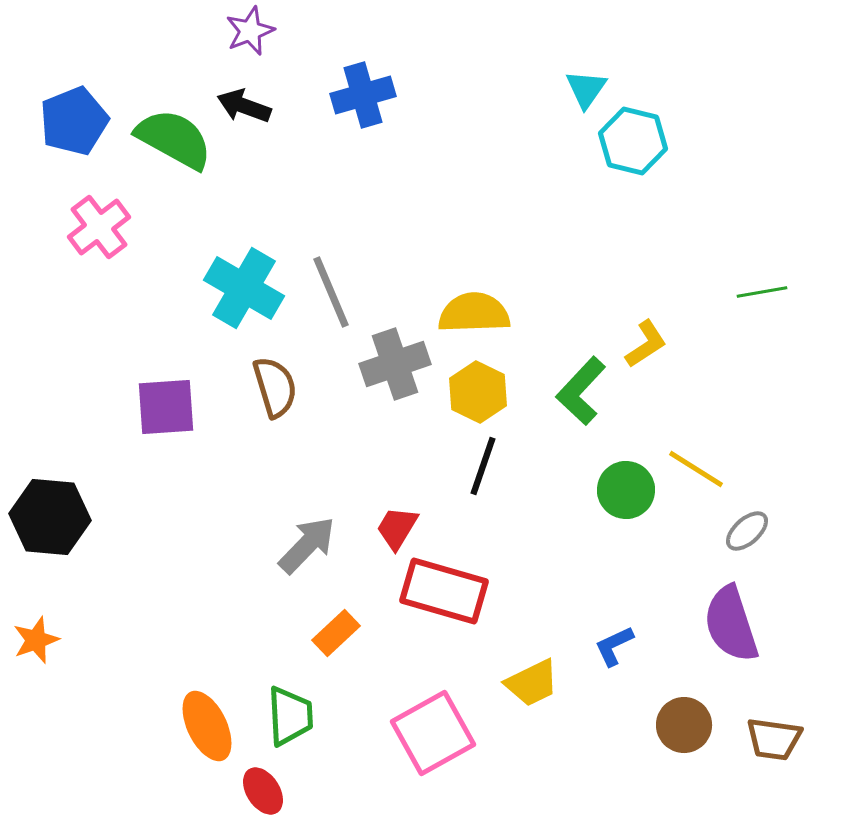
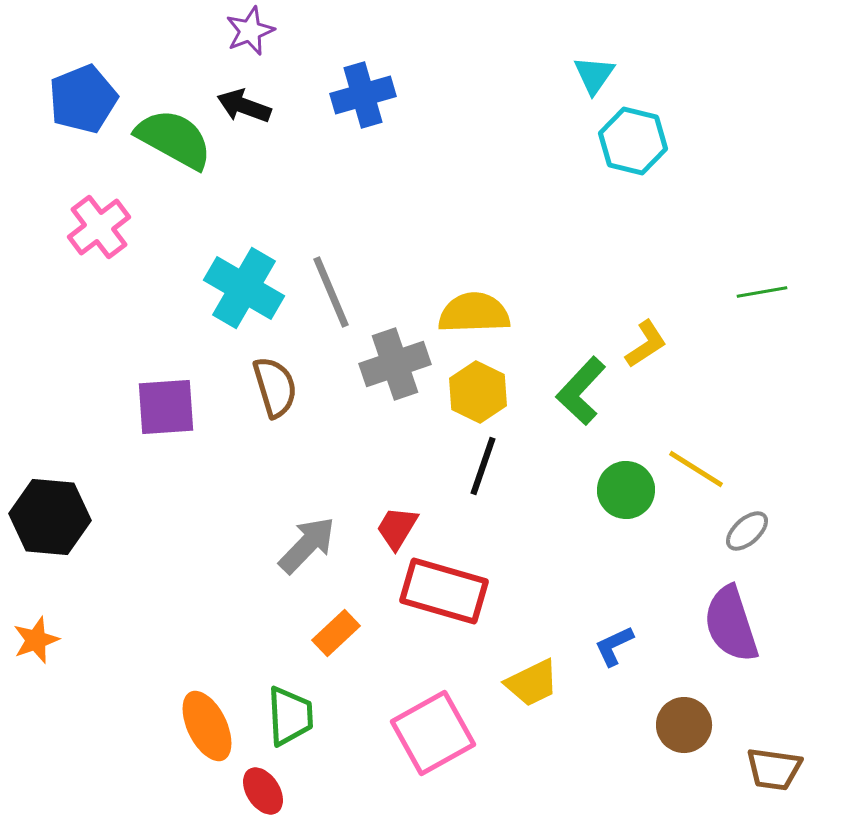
cyan triangle: moved 8 px right, 14 px up
blue pentagon: moved 9 px right, 22 px up
brown trapezoid: moved 30 px down
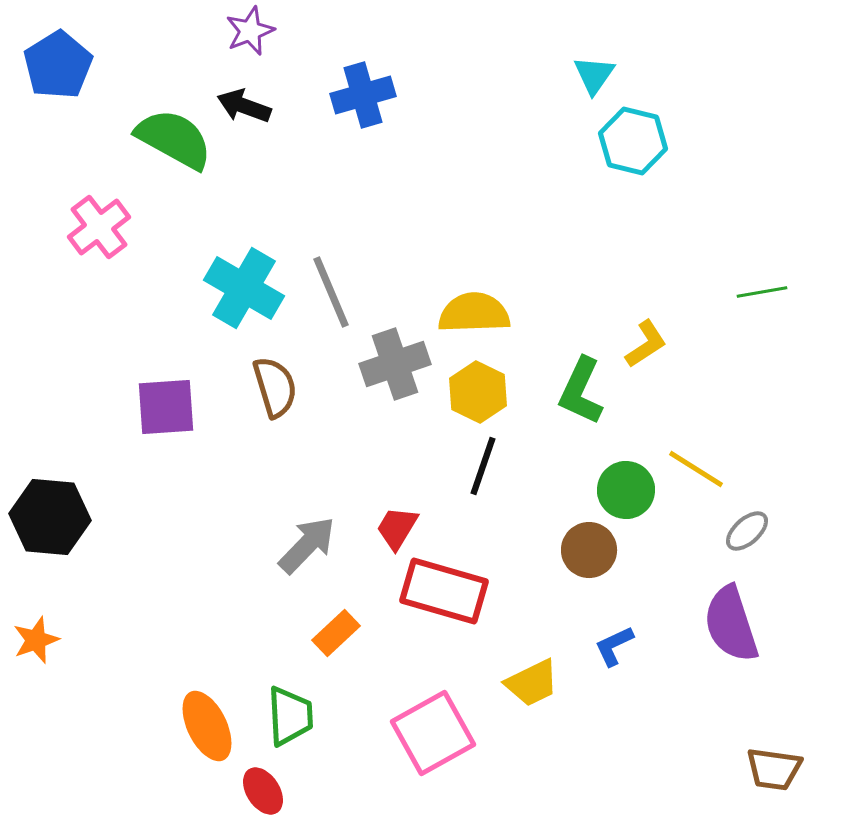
blue pentagon: moved 25 px left, 34 px up; rotated 10 degrees counterclockwise
green L-shape: rotated 18 degrees counterclockwise
brown circle: moved 95 px left, 175 px up
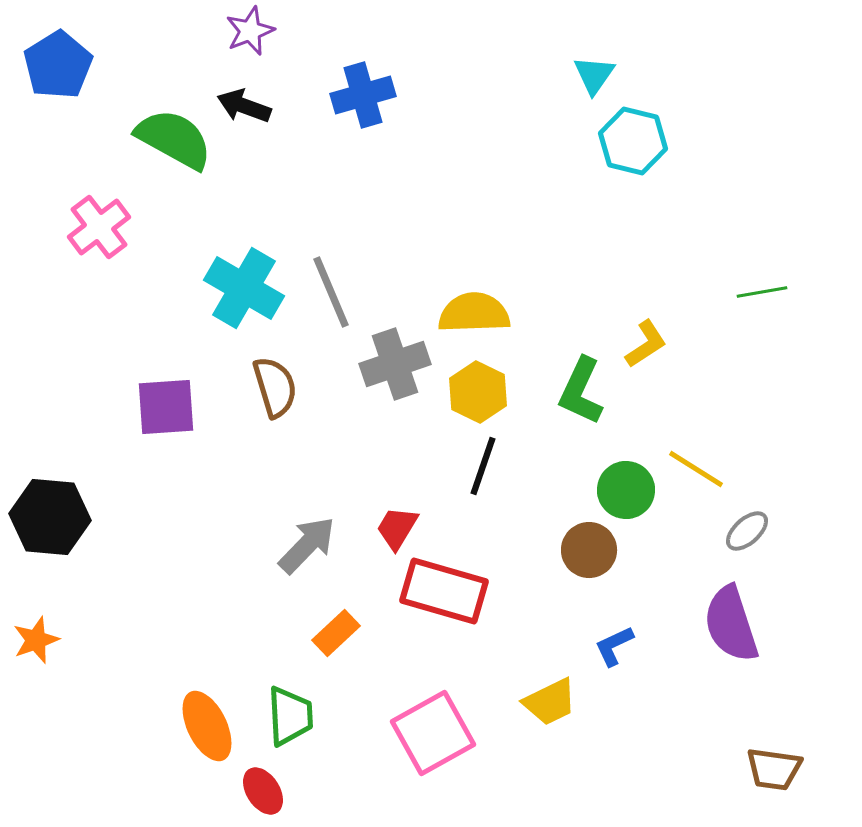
yellow trapezoid: moved 18 px right, 19 px down
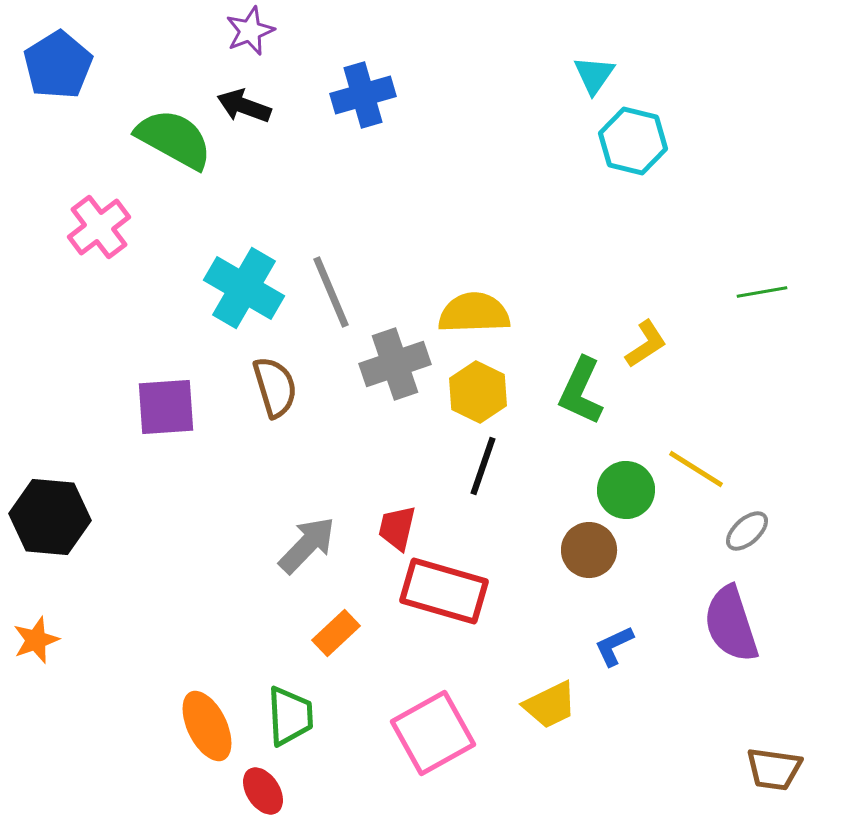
red trapezoid: rotated 18 degrees counterclockwise
yellow trapezoid: moved 3 px down
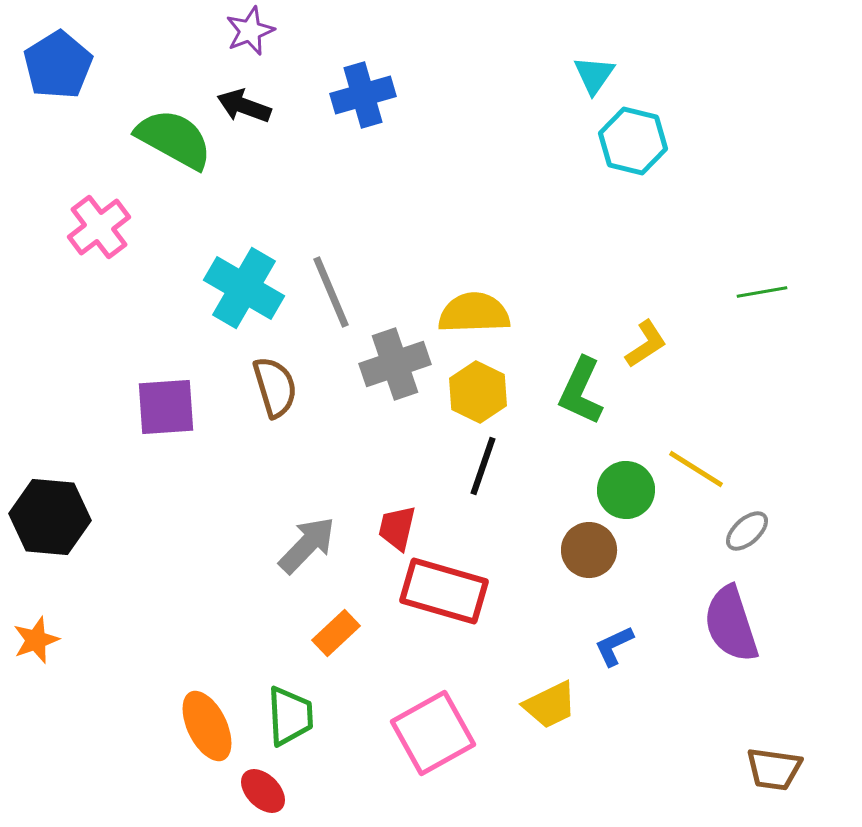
red ellipse: rotated 12 degrees counterclockwise
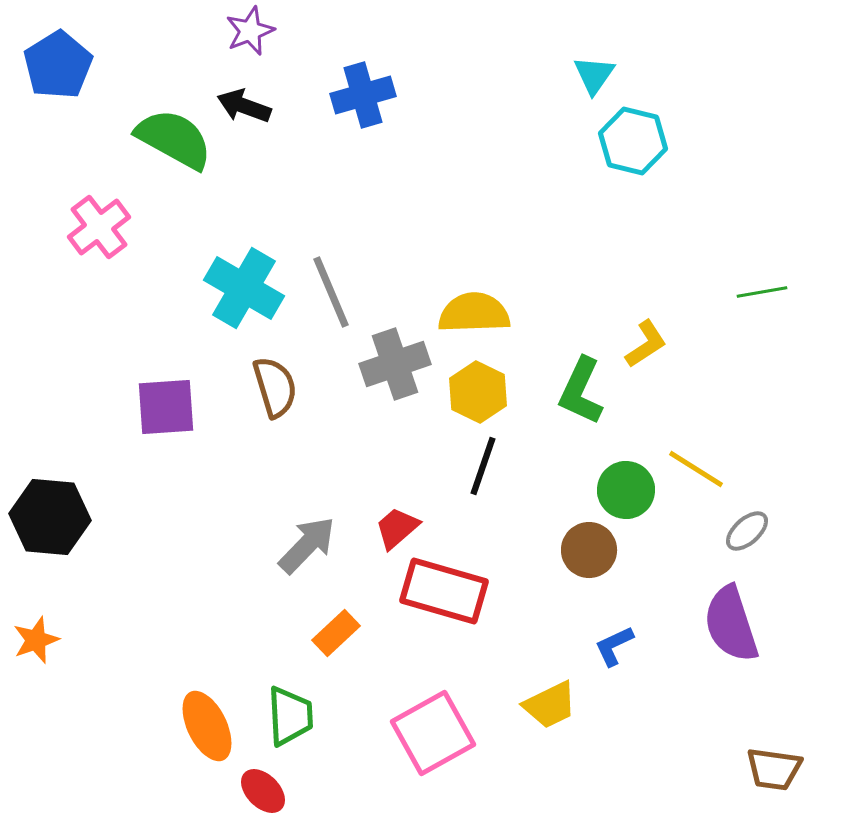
red trapezoid: rotated 36 degrees clockwise
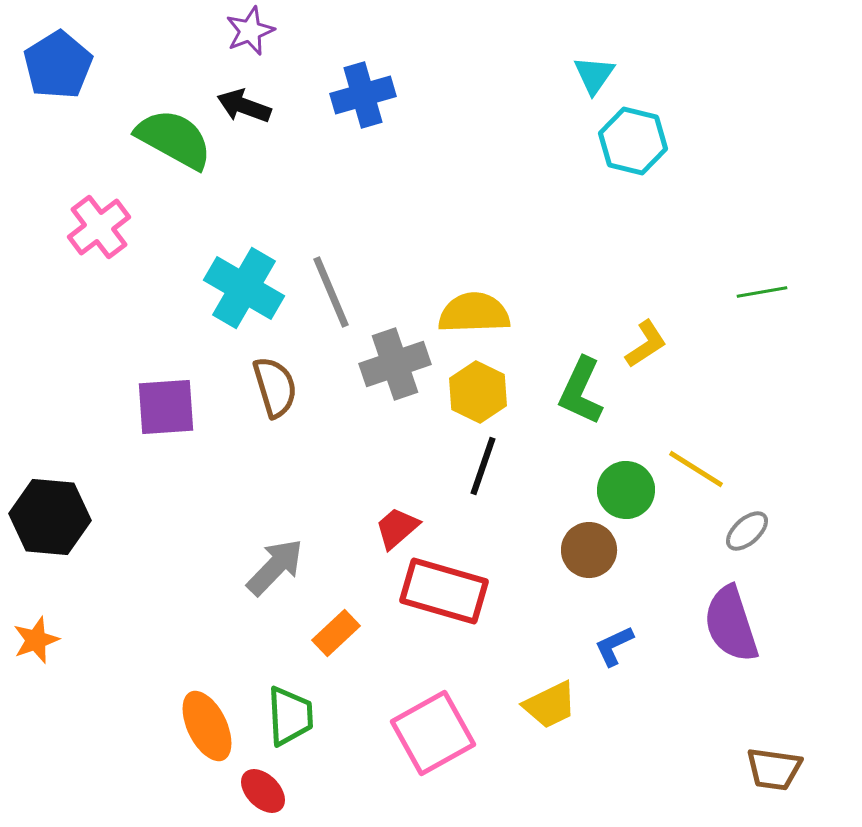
gray arrow: moved 32 px left, 22 px down
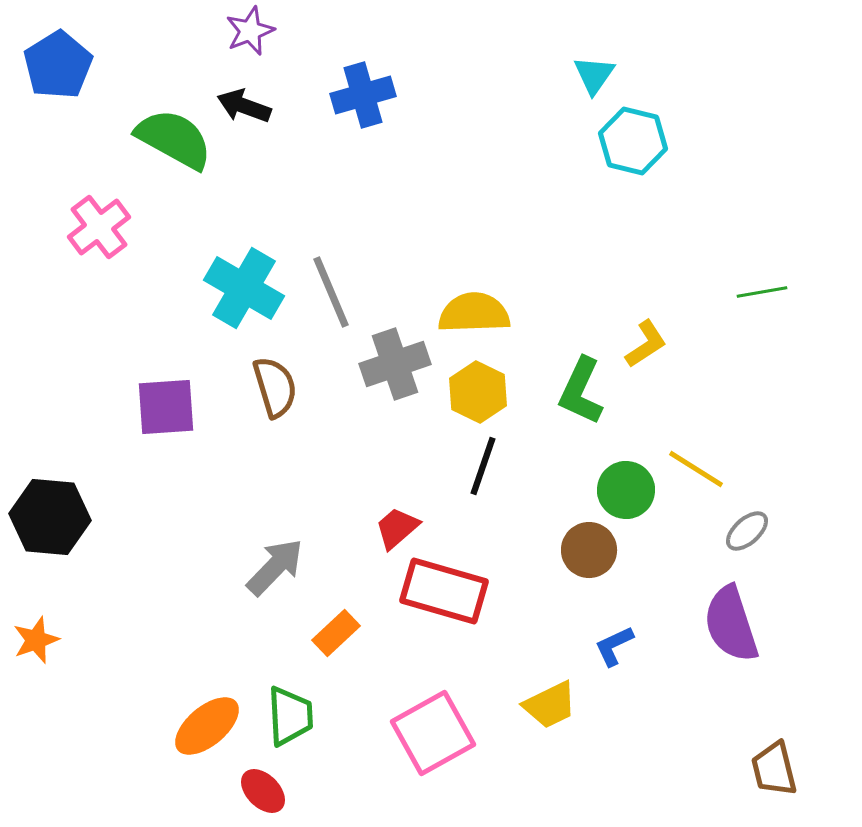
orange ellipse: rotated 76 degrees clockwise
brown trapezoid: rotated 68 degrees clockwise
